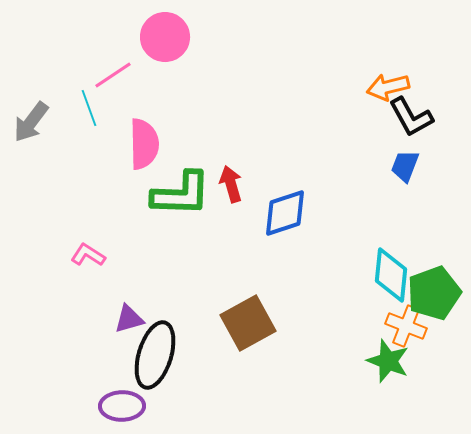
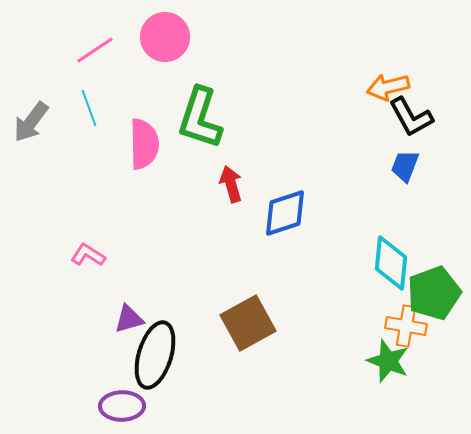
pink line: moved 18 px left, 25 px up
green L-shape: moved 19 px right, 76 px up; rotated 106 degrees clockwise
cyan diamond: moved 12 px up
orange cross: rotated 12 degrees counterclockwise
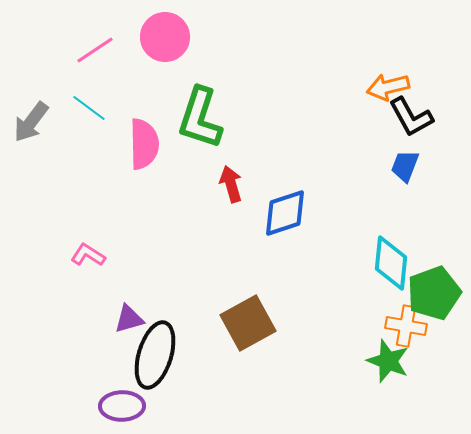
cyan line: rotated 33 degrees counterclockwise
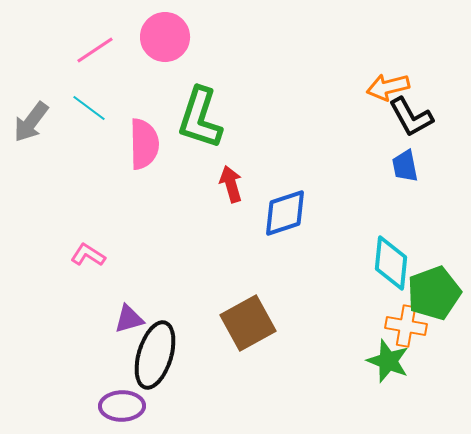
blue trapezoid: rotated 32 degrees counterclockwise
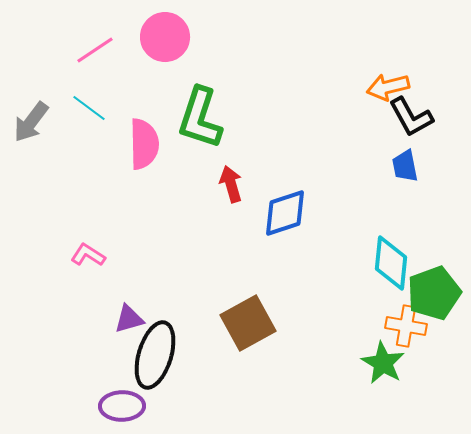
green star: moved 5 px left, 2 px down; rotated 9 degrees clockwise
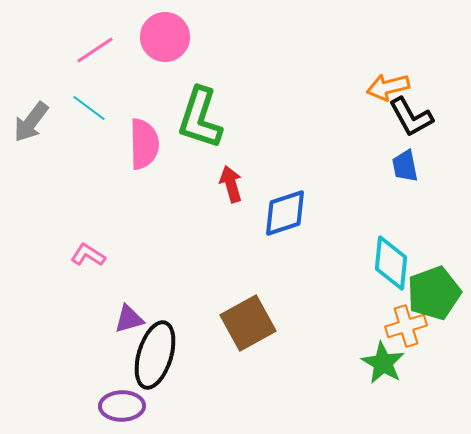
orange cross: rotated 27 degrees counterclockwise
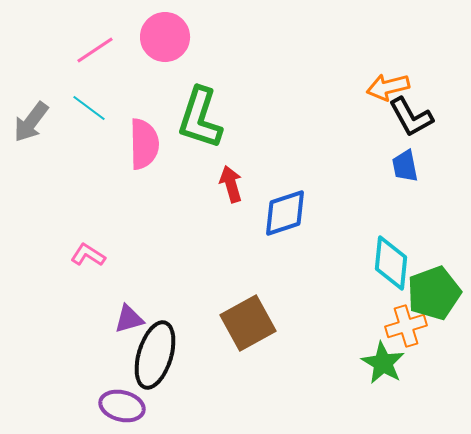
purple ellipse: rotated 15 degrees clockwise
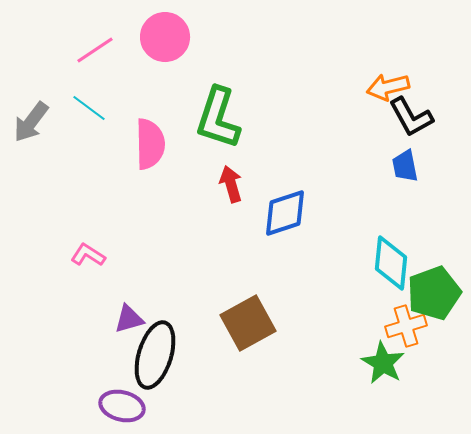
green L-shape: moved 18 px right
pink semicircle: moved 6 px right
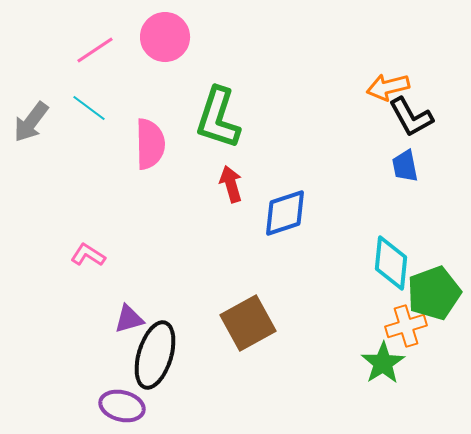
green star: rotated 9 degrees clockwise
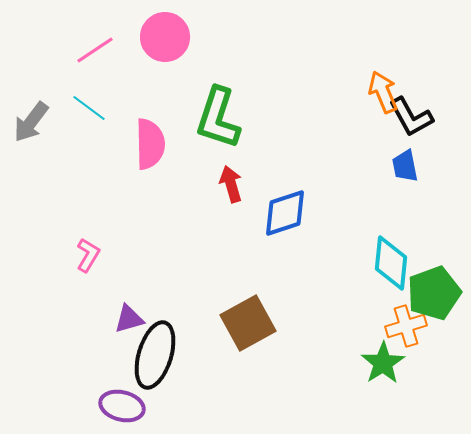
orange arrow: moved 5 px left, 5 px down; rotated 81 degrees clockwise
pink L-shape: rotated 88 degrees clockwise
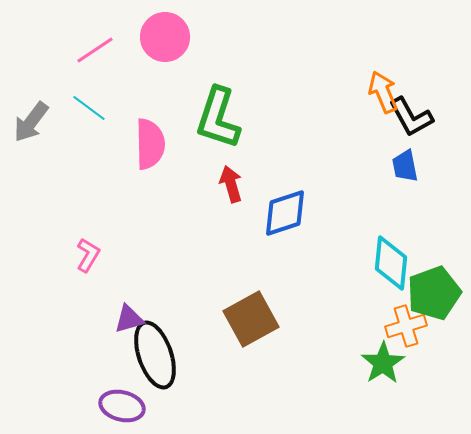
brown square: moved 3 px right, 4 px up
black ellipse: rotated 36 degrees counterclockwise
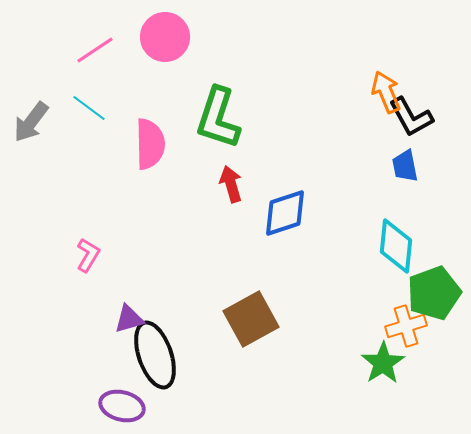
orange arrow: moved 3 px right
cyan diamond: moved 5 px right, 17 px up
